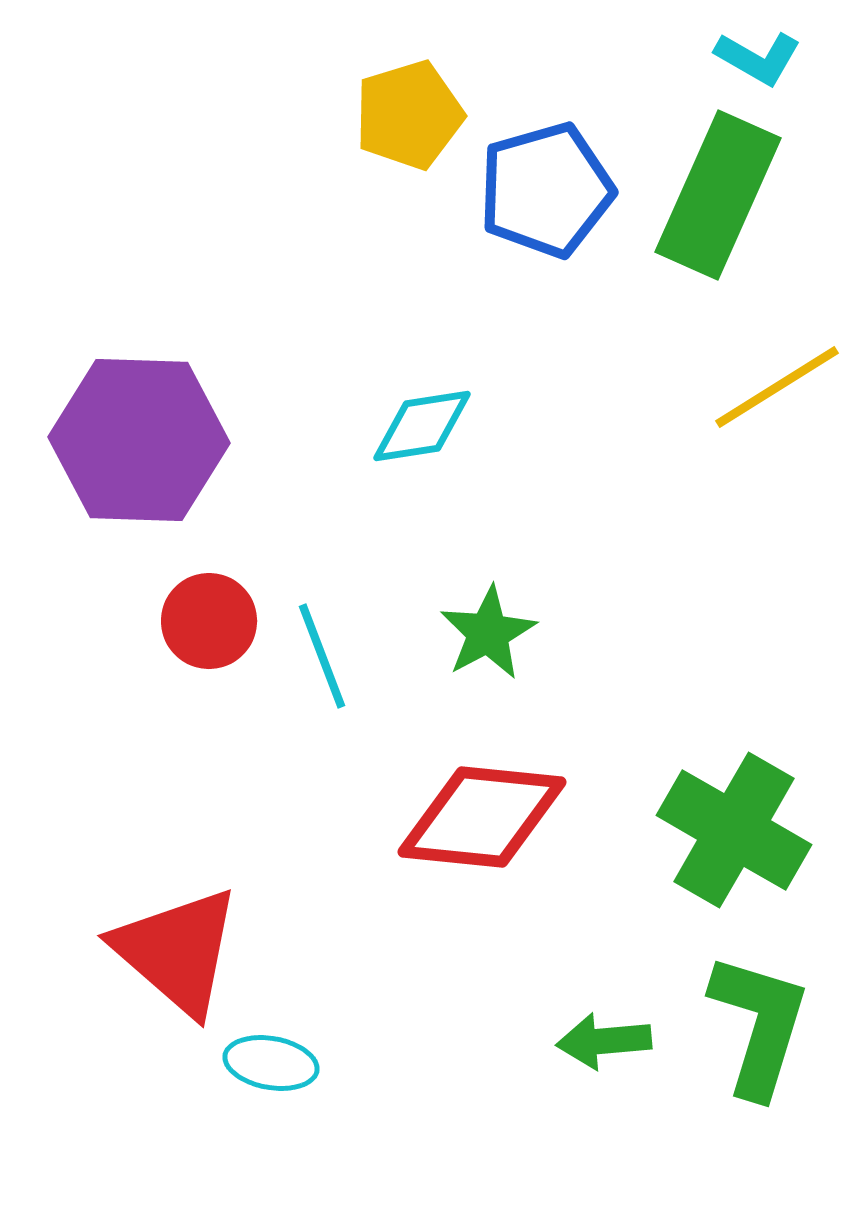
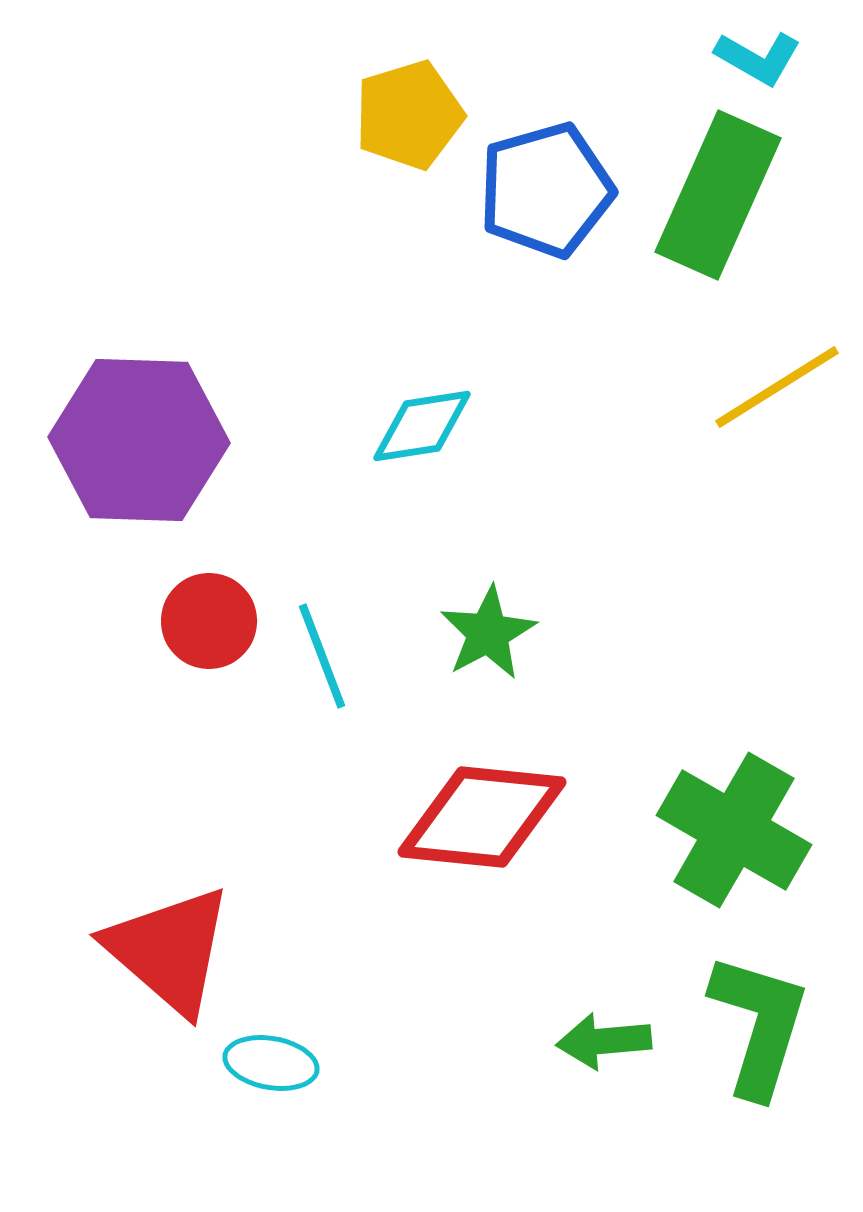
red triangle: moved 8 px left, 1 px up
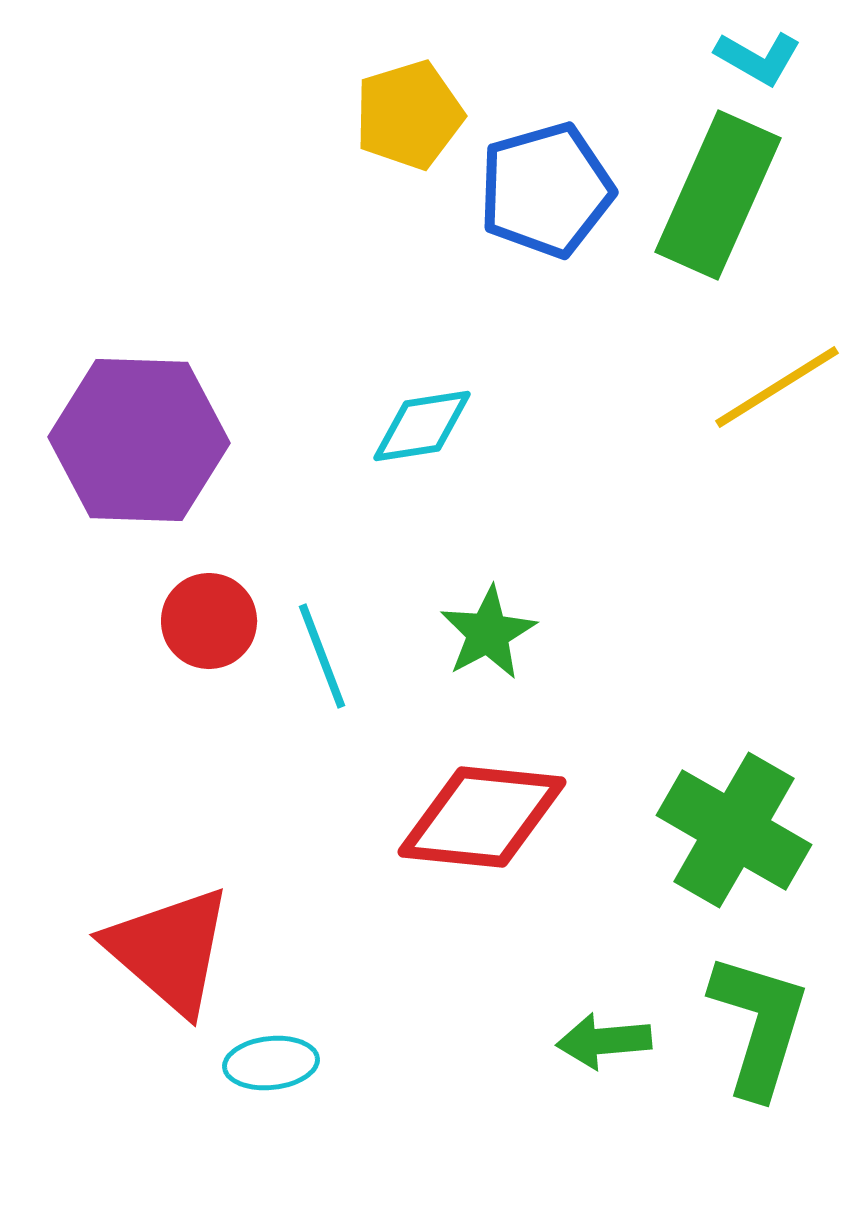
cyan ellipse: rotated 16 degrees counterclockwise
